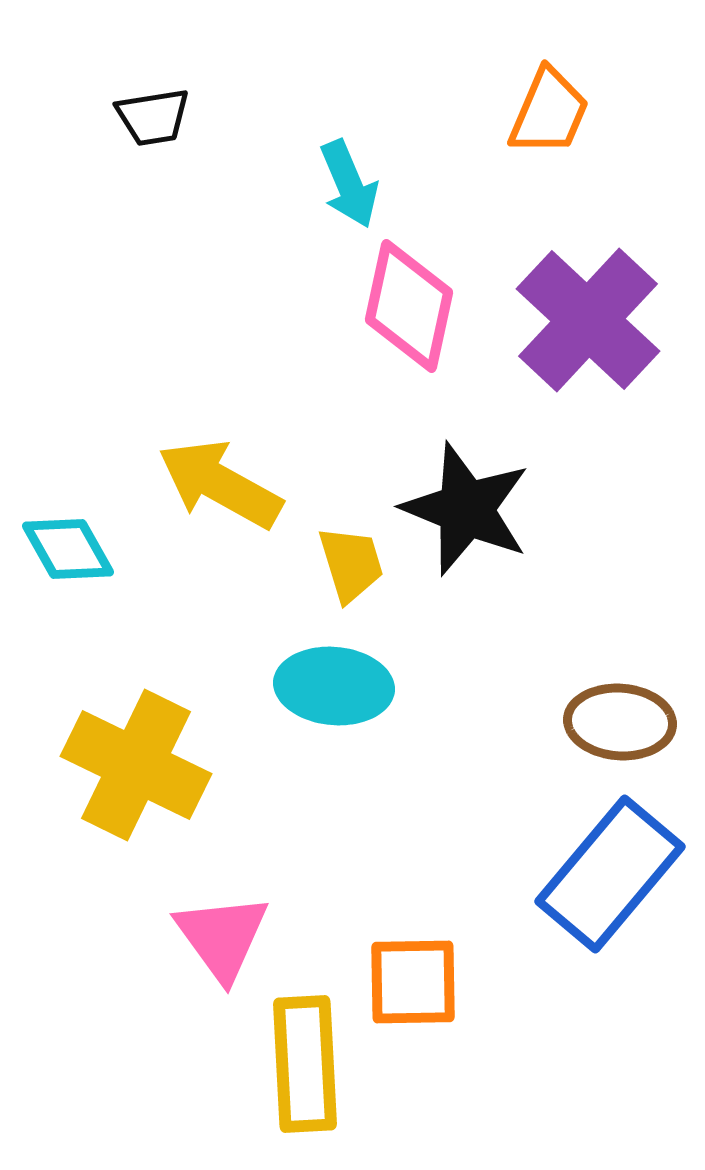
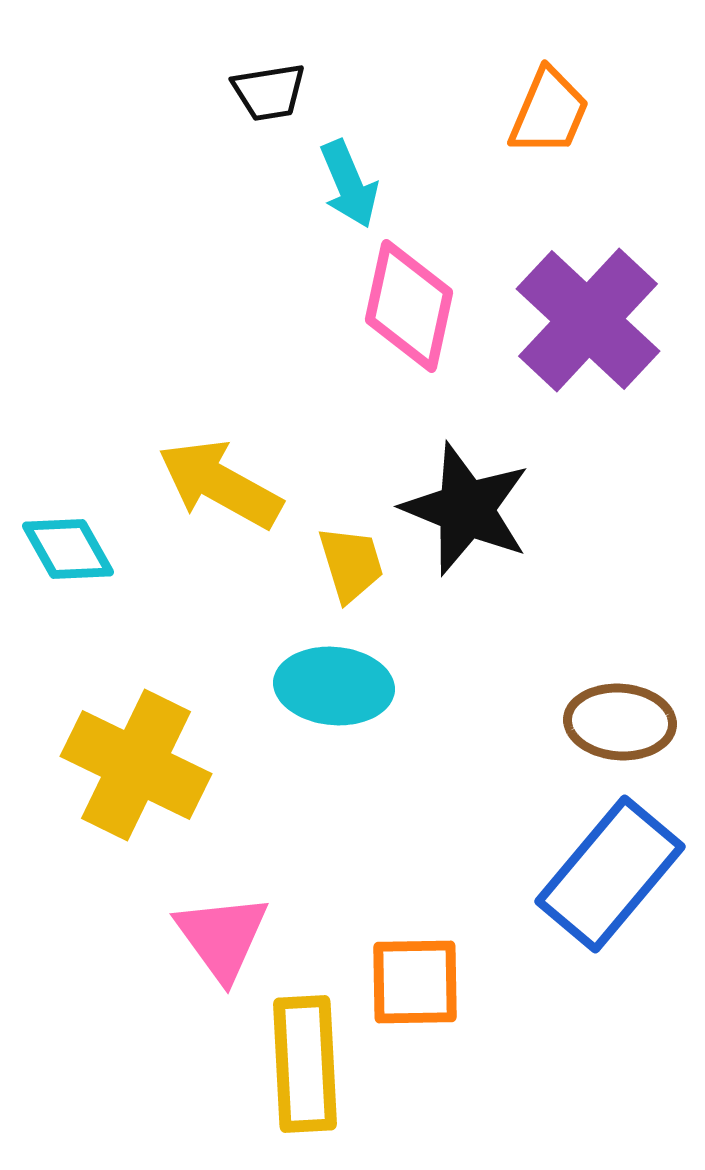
black trapezoid: moved 116 px right, 25 px up
orange square: moved 2 px right
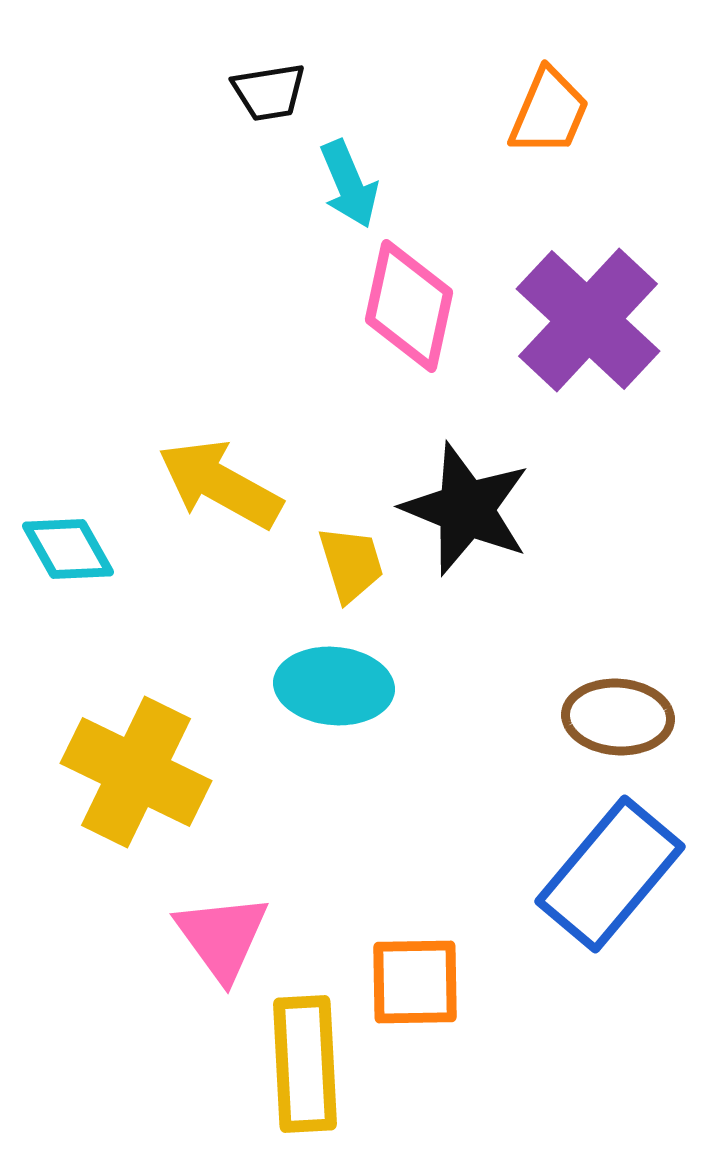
brown ellipse: moved 2 px left, 5 px up
yellow cross: moved 7 px down
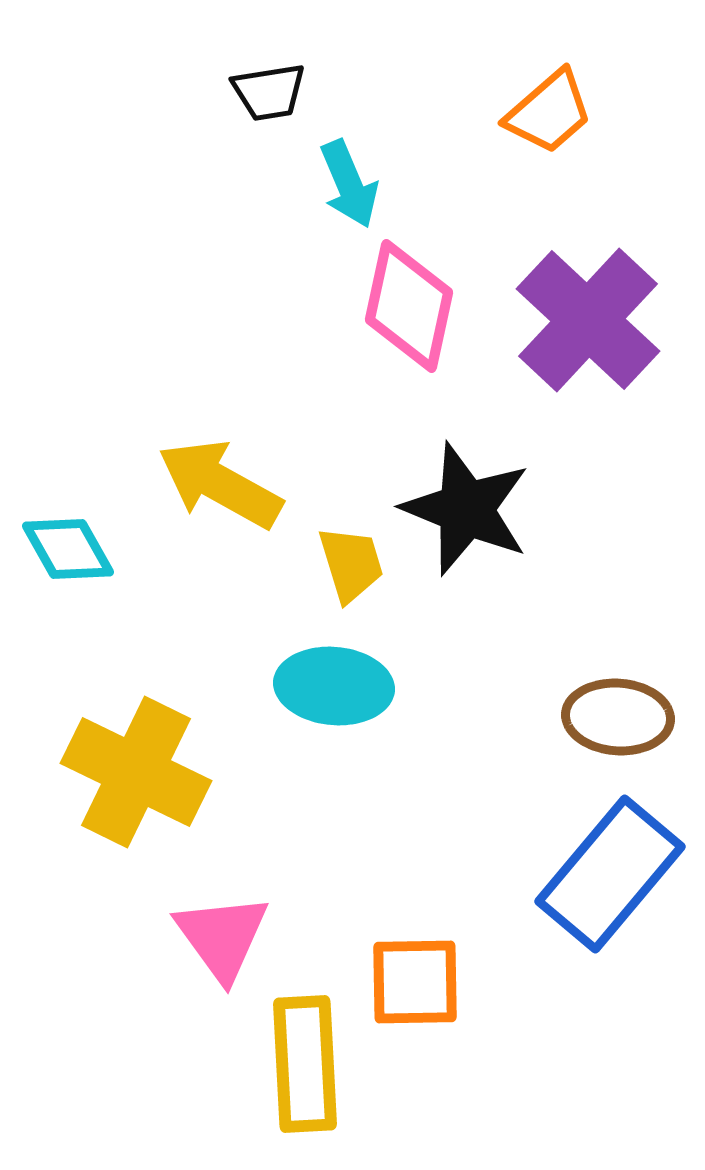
orange trapezoid: rotated 26 degrees clockwise
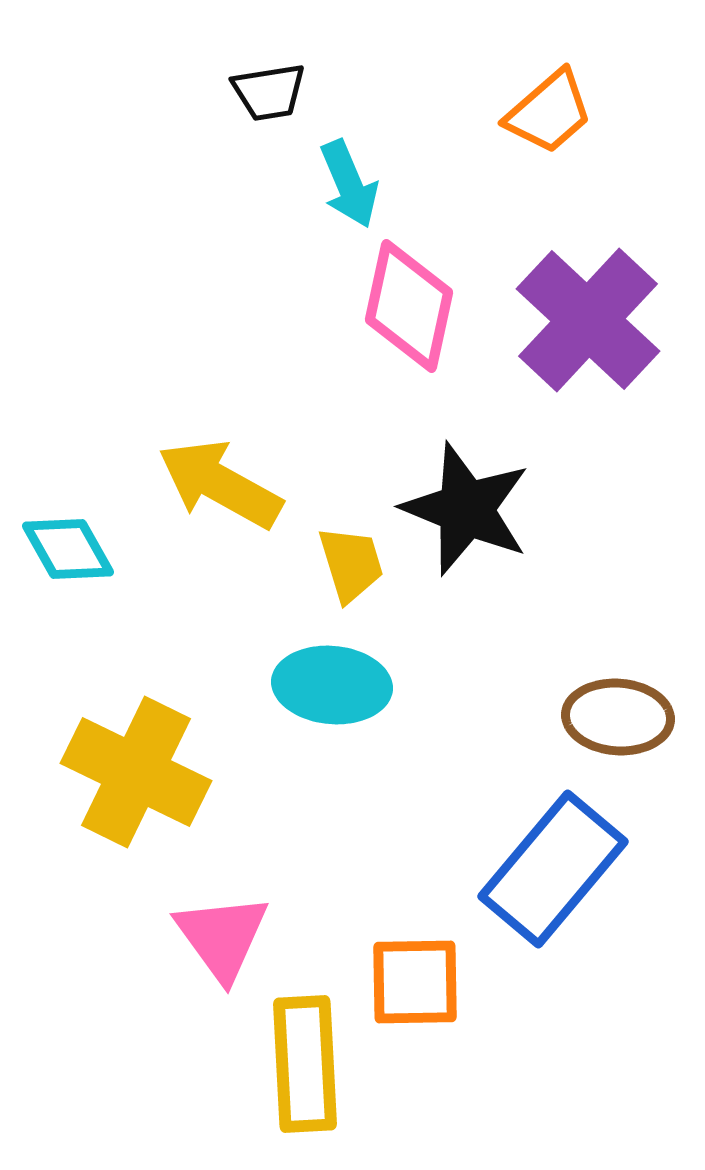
cyan ellipse: moved 2 px left, 1 px up
blue rectangle: moved 57 px left, 5 px up
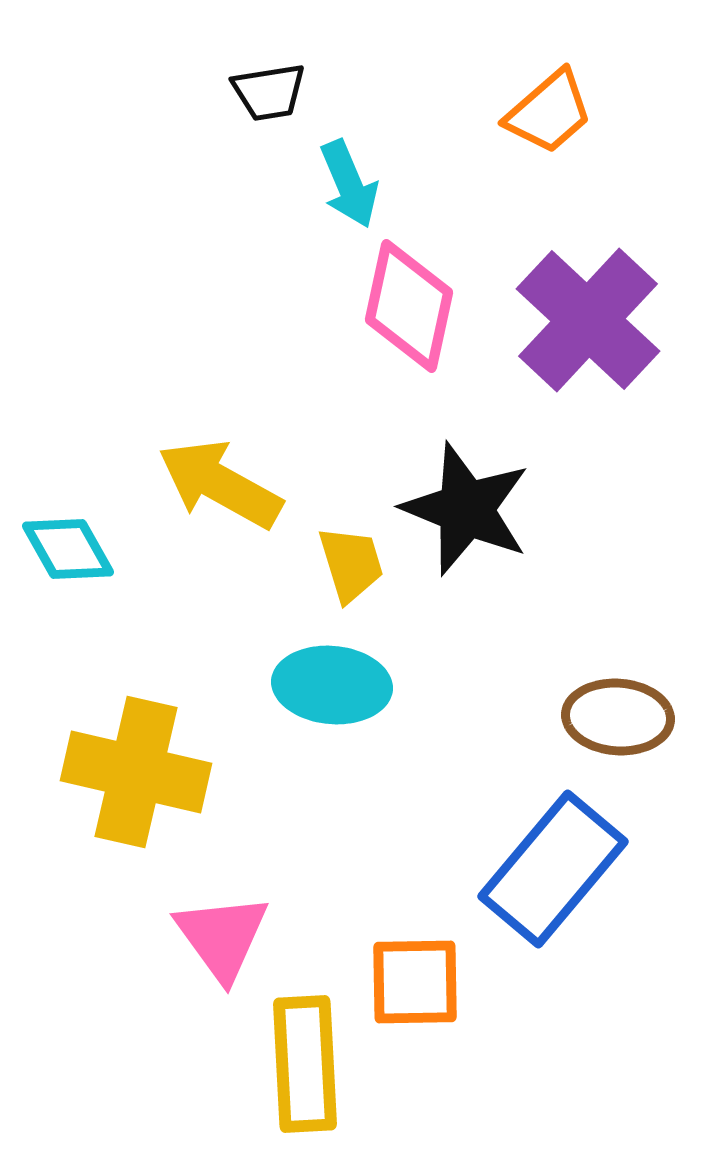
yellow cross: rotated 13 degrees counterclockwise
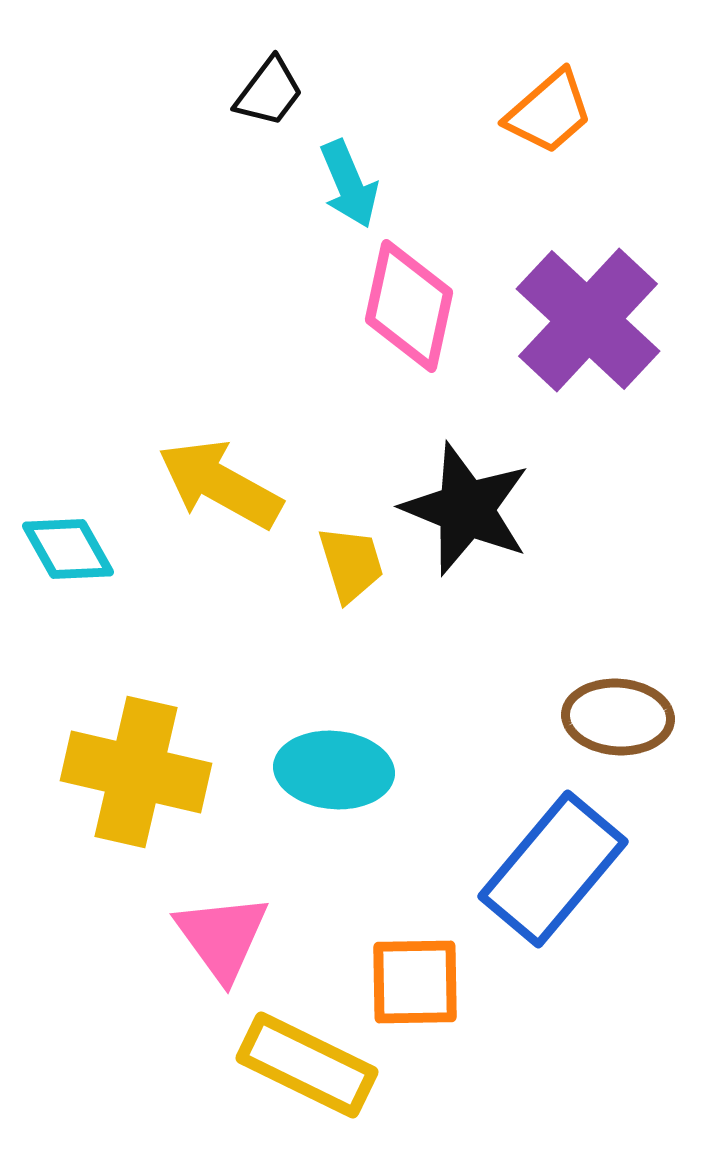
black trapezoid: rotated 44 degrees counterclockwise
cyan ellipse: moved 2 px right, 85 px down
yellow rectangle: moved 2 px right, 1 px down; rotated 61 degrees counterclockwise
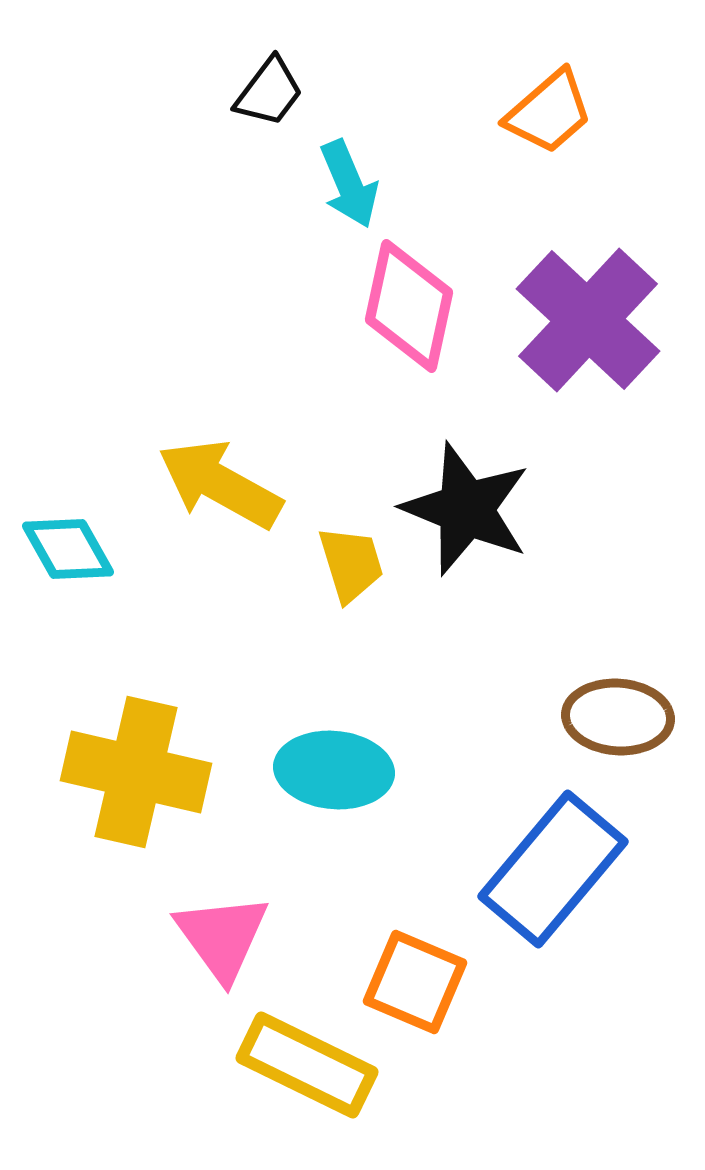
orange square: rotated 24 degrees clockwise
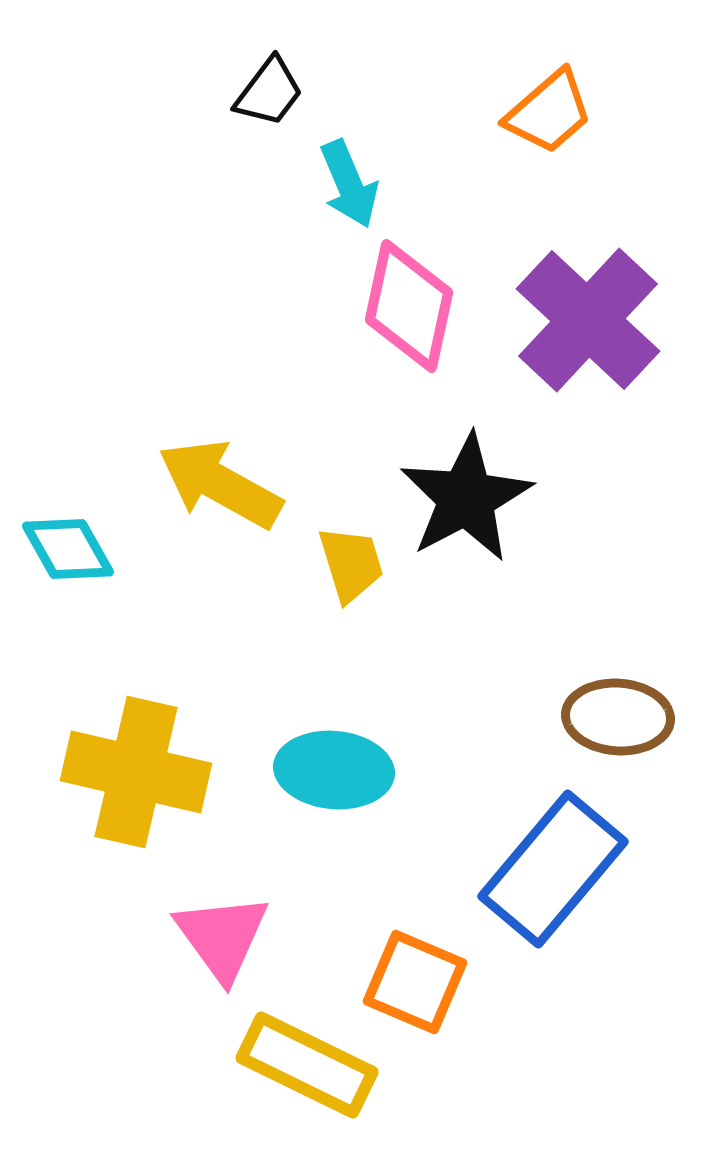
black star: moved 11 px up; rotated 22 degrees clockwise
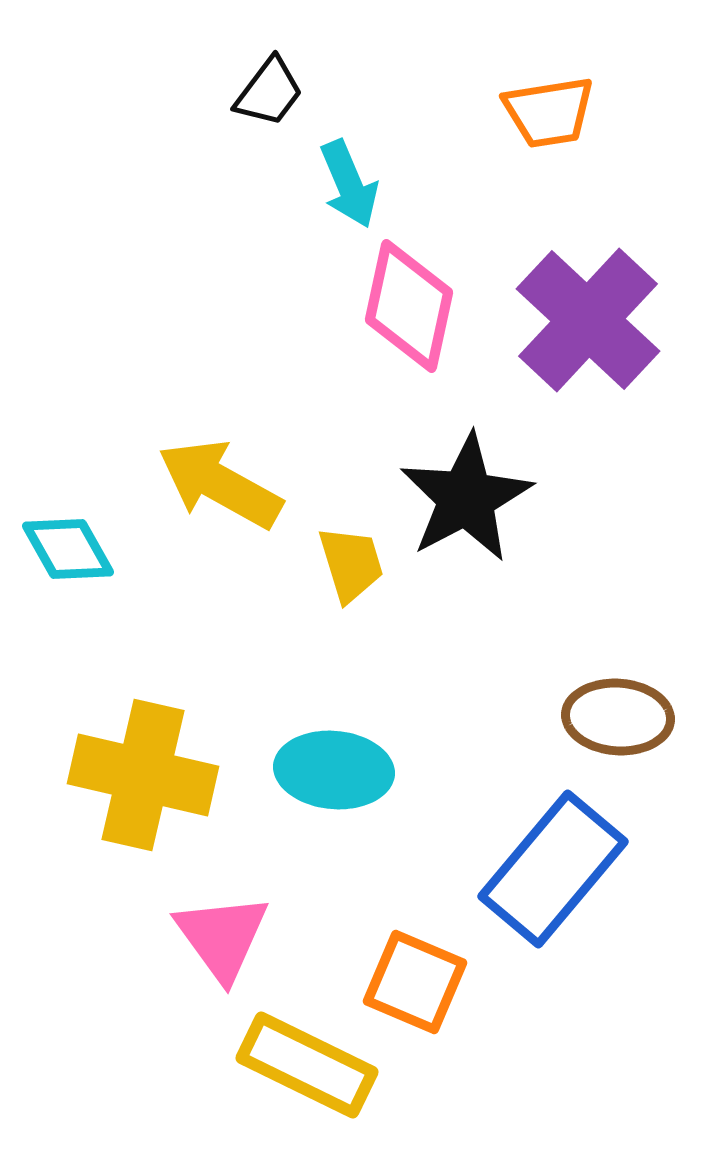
orange trapezoid: rotated 32 degrees clockwise
yellow cross: moved 7 px right, 3 px down
